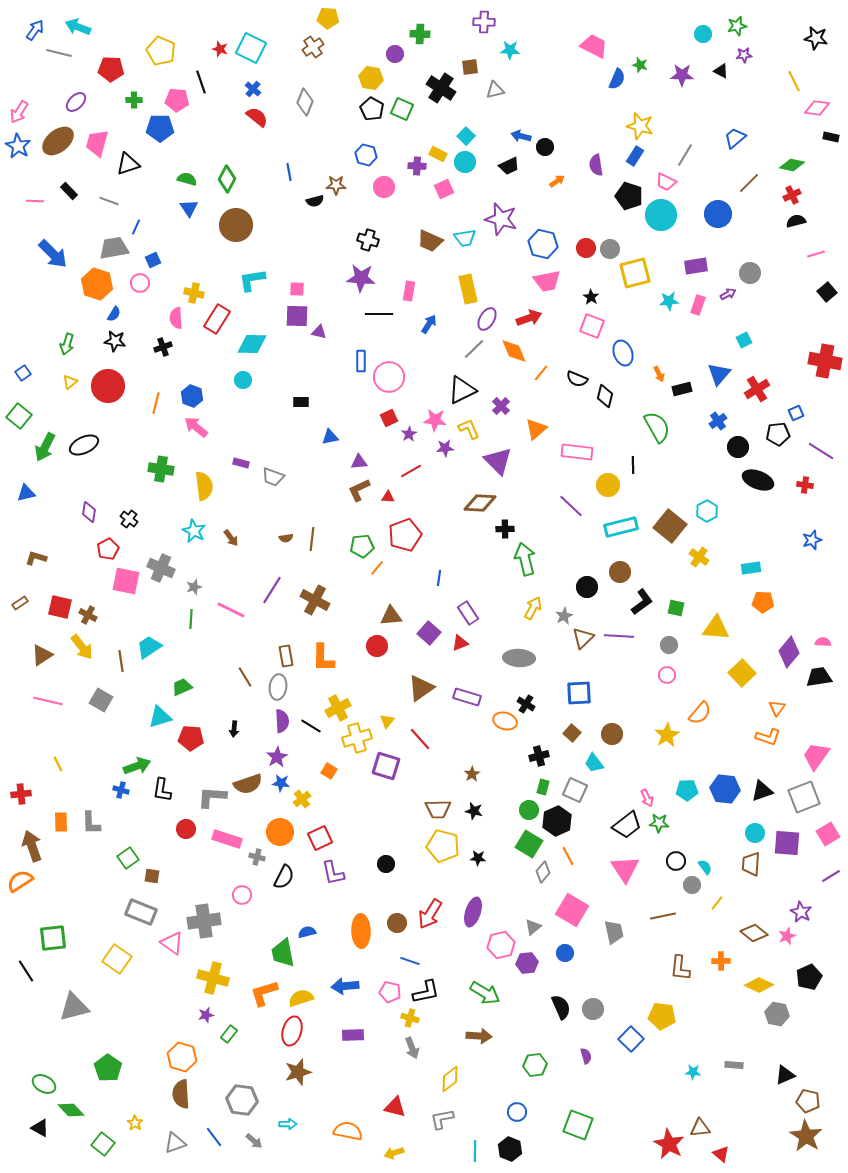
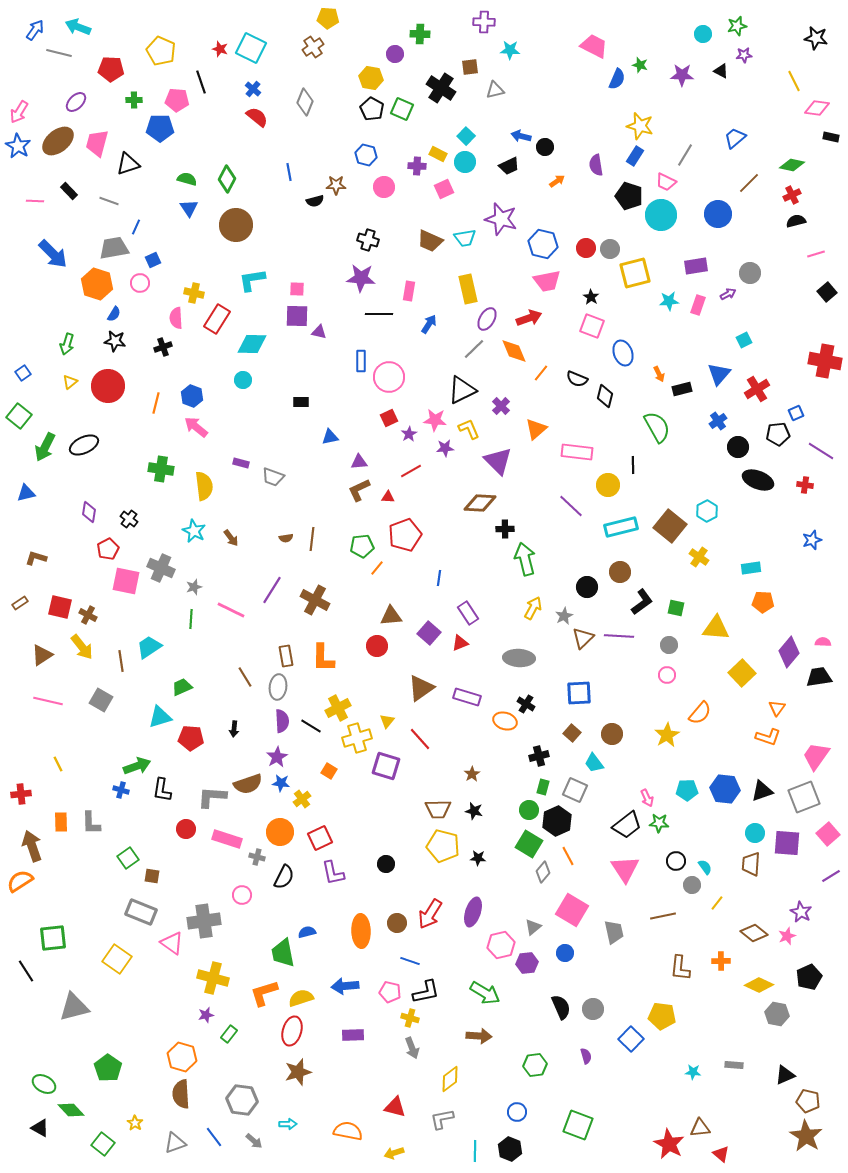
pink square at (828, 834): rotated 10 degrees counterclockwise
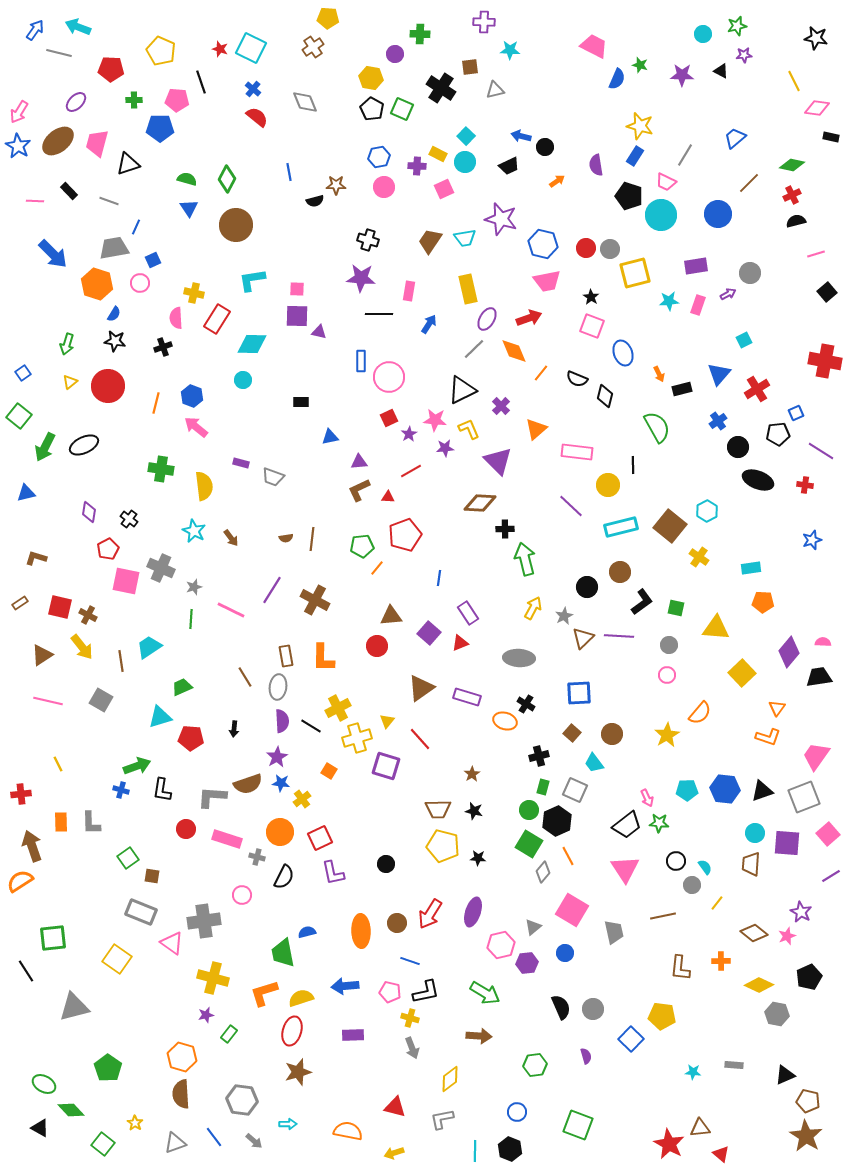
gray diamond at (305, 102): rotated 44 degrees counterclockwise
blue hexagon at (366, 155): moved 13 px right, 2 px down; rotated 25 degrees counterclockwise
brown trapezoid at (430, 241): rotated 100 degrees clockwise
